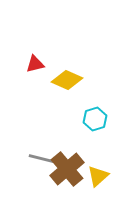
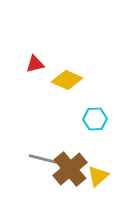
cyan hexagon: rotated 15 degrees clockwise
brown cross: moved 3 px right
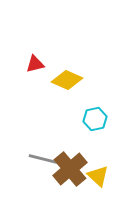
cyan hexagon: rotated 10 degrees counterclockwise
yellow triangle: rotated 35 degrees counterclockwise
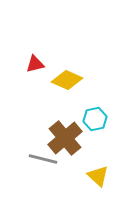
brown cross: moved 5 px left, 31 px up
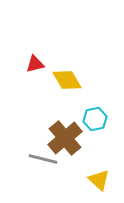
yellow diamond: rotated 36 degrees clockwise
yellow triangle: moved 1 px right, 4 px down
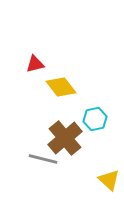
yellow diamond: moved 6 px left, 7 px down; rotated 8 degrees counterclockwise
yellow triangle: moved 10 px right
